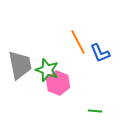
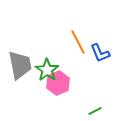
green star: rotated 15 degrees clockwise
pink hexagon: rotated 15 degrees clockwise
green line: rotated 32 degrees counterclockwise
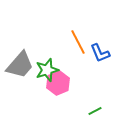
gray trapezoid: rotated 52 degrees clockwise
green star: rotated 20 degrees clockwise
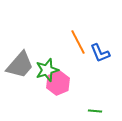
green line: rotated 32 degrees clockwise
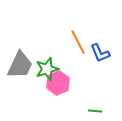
gray trapezoid: rotated 16 degrees counterclockwise
green star: moved 1 px up
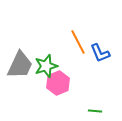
green star: moved 1 px left, 3 px up
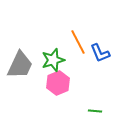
green star: moved 7 px right, 6 px up
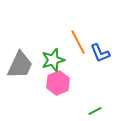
green line: rotated 32 degrees counterclockwise
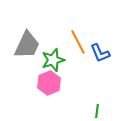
gray trapezoid: moved 7 px right, 20 px up
pink hexagon: moved 9 px left
green line: moved 2 px right; rotated 56 degrees counterclockwise
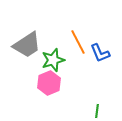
gray trapezoid: rotated 32 degrees clockwise
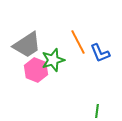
pink hexagon: moved 13 px left, 13 px up; rotated 15 degrees counterclockwise
